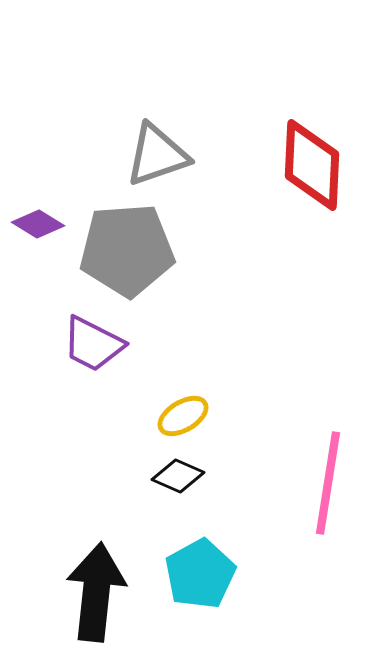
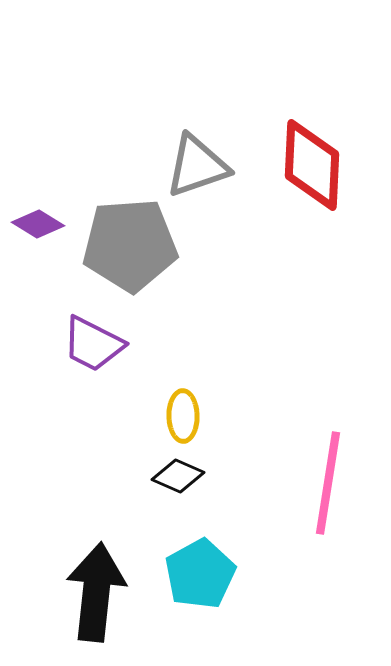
gray triangle: moved 40 px right, 11 px down
gray pentagon: moved 3 px right, 5 px up
yellow ellipse: rotated 60 degrees counterclockwise
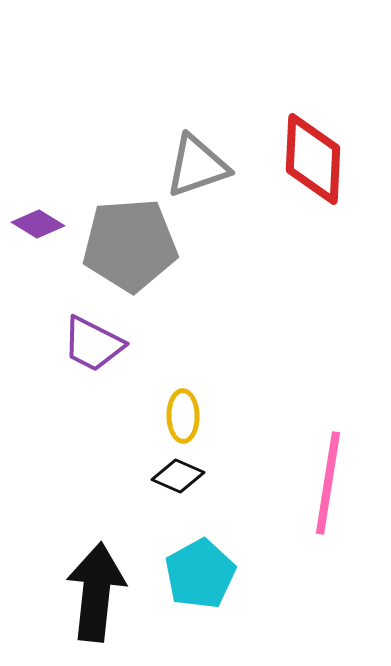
red diamond: moved 1 px right, 6 px up
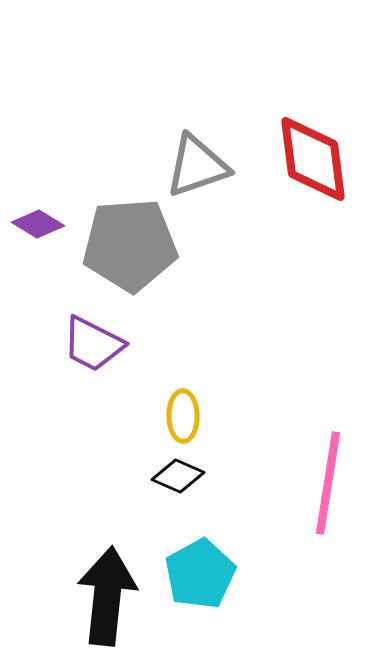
red diamond: rotated 10 degrees counterclockwise
black arrow: moved 11 px right, 4 px down
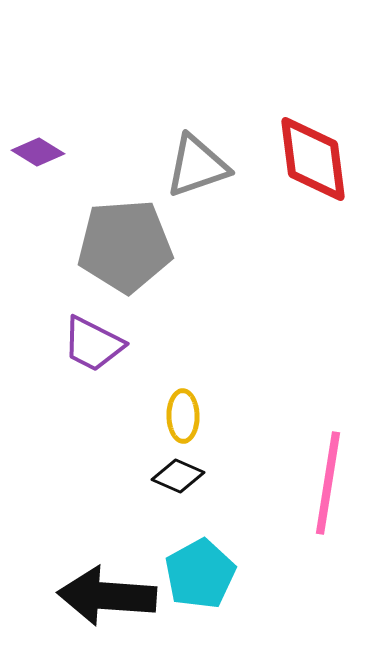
purple diamond: moved 72 px up
gray pentagon: moved 5 px left, 1 px down
black arrow: rotated 92 degrees counterclockwise
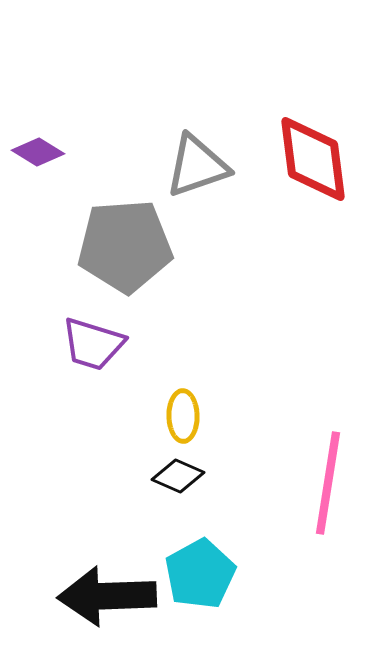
purple trapezoid: rotated 10 degrees counterclockwise
black arrow: rotated 6 degrees counterclockwise
